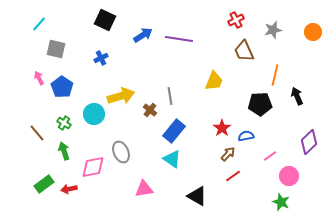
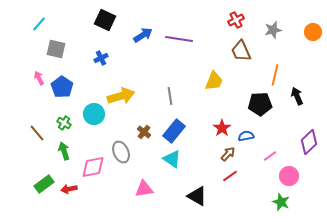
brown trapezoid: moved 3 px left
brown cross: moved 6 px left, 22 px down
red line: moved 3 px left
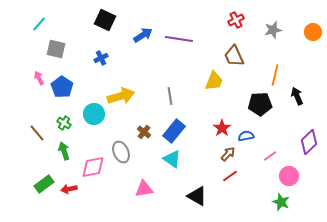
brown trapezoid: moved 7 px left, 5 px down
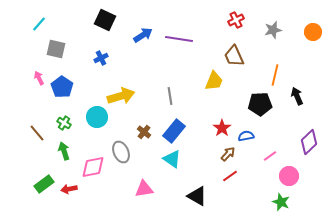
cyan circle: moved 3 px right, 3 px down
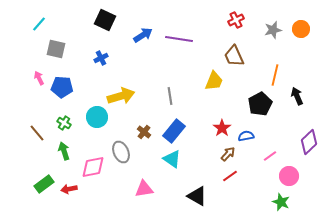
orange circle: moved 12 px left, 3 px up
blue pentagon: rotated 30 degrees counterclockwise
black pentagon: rotated 25 degrees counterclockwise
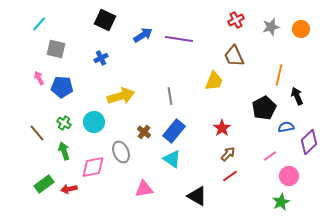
gray star: moved 2 px left, 3 px up
orange line: moved 4 px right
black pentagon: moved 4 px right, 4 px down
cyan circle: moved 3 px left, 5 px down
blue semicircle: moved 40 px right, 9 px up
green star: rotated 24 degrees clockwise
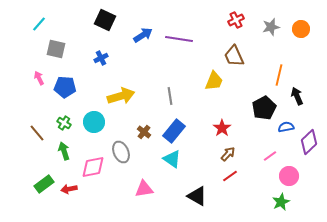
blue pentagon: moved 3 px right
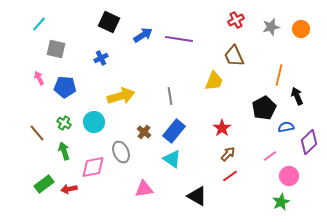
black square: moved 4 px right, 2 px down
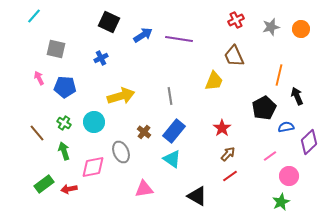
cyan line: moved 5 px left, 8 px up
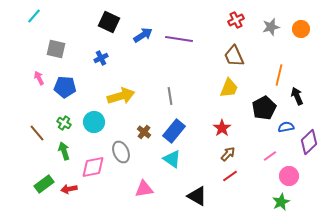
yellow trapezoid: moved 15 px right, 7 px down
